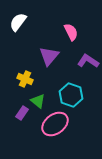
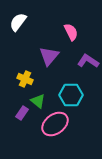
cyan hexagon: rotated 20 degrees counterclockwise
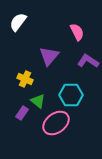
pink semicircle: moved 6 px right
pink ellipse: moved 1 px right, 1 px up
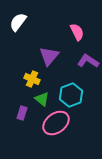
yellow cross: moved 7 px right
cyan hexagon: rotated 20 degrees counterclockwise
green triangle: moved 4 px right, 2 px up
purple rectangle: rotated 16 degrees counterclockwise
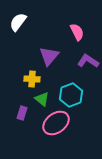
yellow cross: rotated 21 degrees counterclockwise
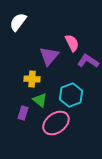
pink semicircle: moved 5 px left, 11 px down
green triangle: moved 2 px left, 1 px down
purple rectangle: moved 1 px right
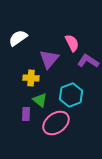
white semicircle: moved 16 px down; rotated 18 degrees clockwise
purple triangle: moved 3 px down
yellow cross: moved 1 px left, 1 px up
purple rectangle: moved 3 px right, 1 px down; rotated 16 degrees counterclockwise
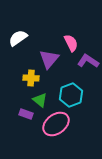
pink semicircle: moved 1 px left
purple rectangle: rotated 72 degrees counterclockwise
pink ellipse: moved 1 px down
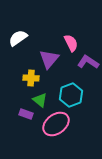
purple L-shape: moved 1 px down
